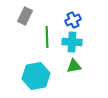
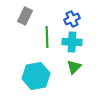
blue cross: moved 1 px left, 1 px up
green triangle: moved 1 px down; rotated 35 degrees counterclockwise
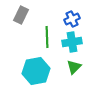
gray rectangle: moved 4 px left, 1 px up
cyan cross: rotated 12 degrees counterclockwise
cyan hexagon: moved 5 px up
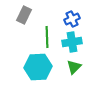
gray rectangle: moved 3 px right
cyan hexagon: moved 2 px right, 4 px up; rotated 8 degrees clockwise
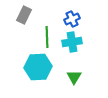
green triangle: moved 10 px down; rotated 14 degrees counterclockwise
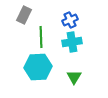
blue cross: moved 2 px left, 1 px down
green line: moved 6 px left
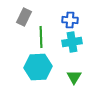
gray rectangle: moved 2 px down
blue cross: rotated 28 degrees clockwise
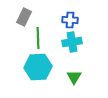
green line: moved 3 px left, 1 px down
